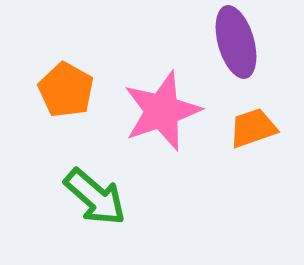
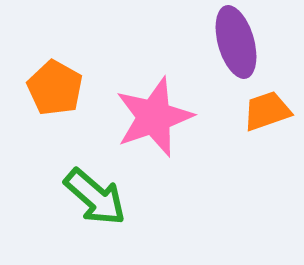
orange pentagon: moved 11 px left, 2 px up
pink star: moved 8 px left, 6 px down
orange trapezoid: moved 14 px right, 17 px up
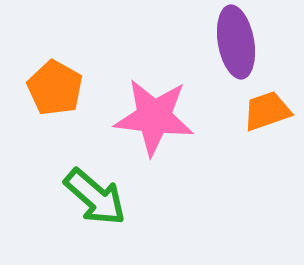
purple ellipse: rotated 6 degrees clockwise
pink star: rotated 26 degrees clockwise
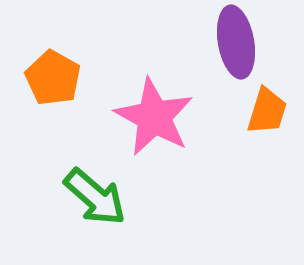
orange pentagon: moved 2 px left, 10 px up
orange trapezoid: rotated 126 degrees clockwise
pink star: rotated 22 degrees clockwise
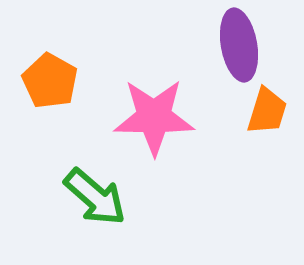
purple ellipse: moved 3 px right, 3 px down
orange pentagon: moved 3 px left, 3 px down
pink star: rotated 28 degrees counterclockwise
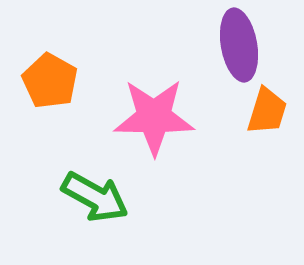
green arrow: rotated 12 degrees counterclockwise
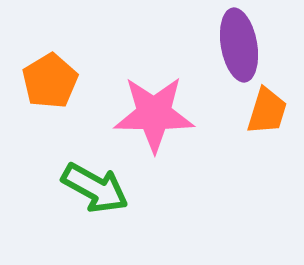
orange pentagon: rotated 12 degrees clockwise
pink star: moved 3 px up
green arrow: moved 9 px up
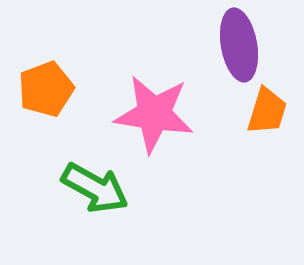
orange pentagon: moved 4 px left, 8 px down; rotated 10 degrees clockwise
pink star: rotated 8 degrees clockwise
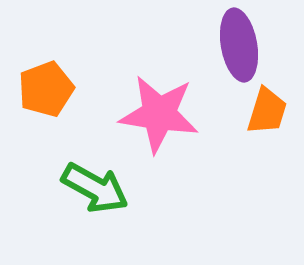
pink star: moved 5 px right
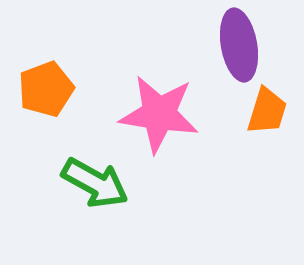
green arrow: moved 5 px up
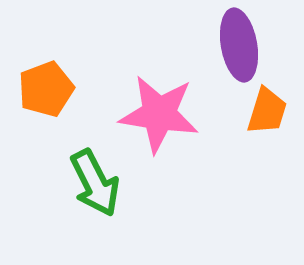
green arrow: rotated 34 degrees clockwise
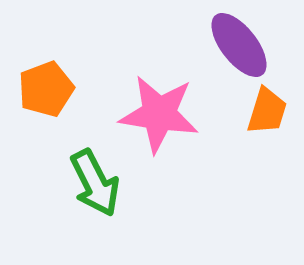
purple ellipse: rotated 28 degrees counterclockwise
